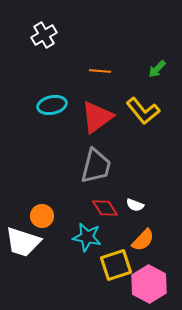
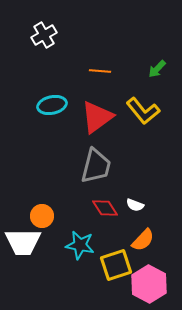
cyan star: moved 7 px left, 8 px down
white trapezoid: rotated 18 degrees counterclockwise
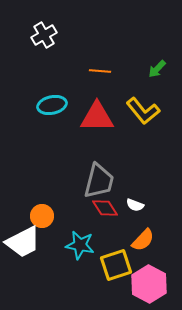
red triangle: rotated 36 degrees clockwise
gray trapezoid: moved 3 px right, 15 px down
white trapezoid: rotated 27 degrees counterclockwise
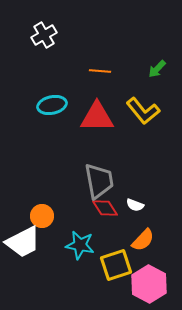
gray trapezoid: rotated 24 degrees counterclockwise
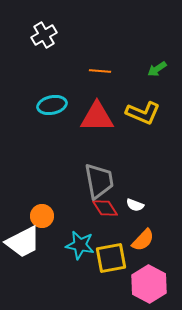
green arrow: rotated 12 degrees clockwise
yellow L-shape: moved 2 px down; rotated 28 degrees counterclockwise
yellow square: moved 5 px left, 7 px up; rotated 8 degrees clockwise
